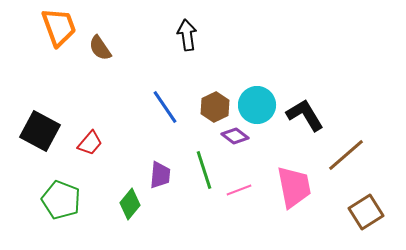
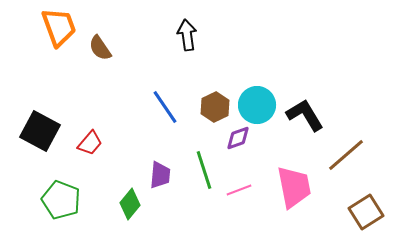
purple diamond: moved 3 px right, 2 px down; rotated 56 degrees counterclockwise
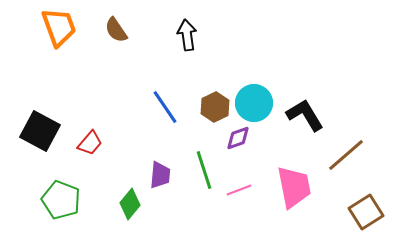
brown semicircle: moved 16 px right, 18 px up
cyan circle: moved 3 px left, 2 px up
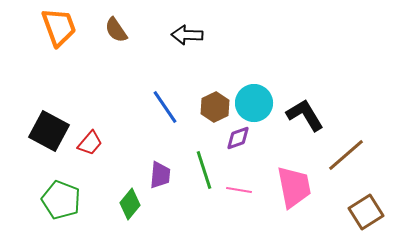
black arrow: rotated 80 degrees counterclockwise
black square: moved 9 px right
pink line: rotated 30 degrees clockwise
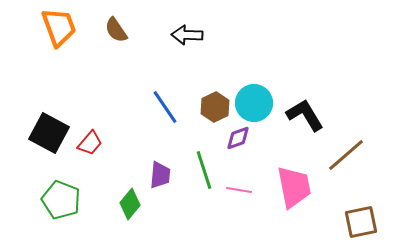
black square: moved 2 px down
brown square: moved 5 px left, 10 px down; rotated 20 degrees clockwise
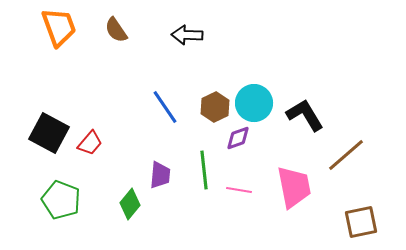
green line: rotated 12 degrees clockwise
